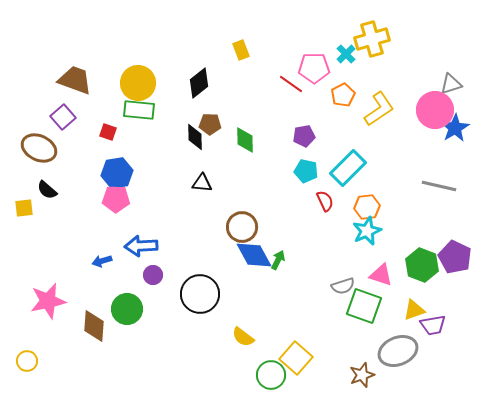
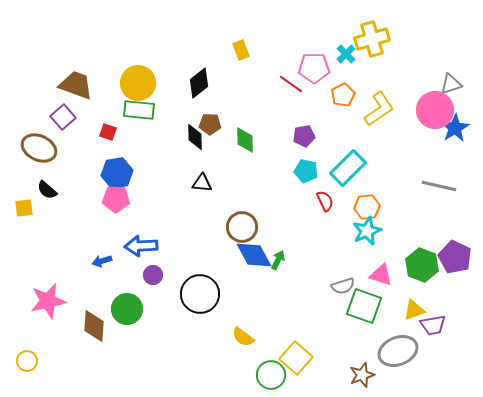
brown trapezoid at (75, 80): moved 1 px right, 5 px down
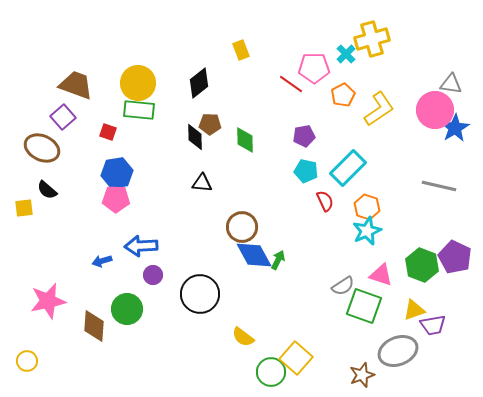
gray triangle at (451, 84): rotated 25 degrees clockwise
brown ellipse at (39, 148): moved 3 px right
orange hexagon at (367, 207): rotated 25 degrees clockwise
gray semicircle at (343, 286): rotated 15 degrees counterclockwise
green circle at (271, 375): moved 3 px up
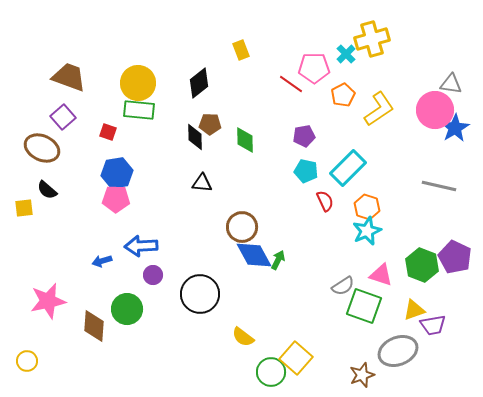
brown trapezoid at (76, 85): moved 7 px left, 8 px up
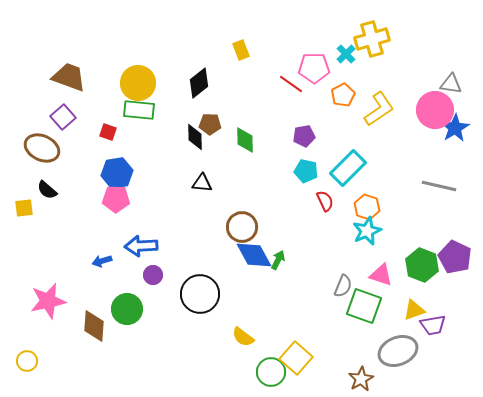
gray semicircle at (343, 286): rotated 35 degrees counterclockwise
brown star at (362, 375): moved 1 px left, 4 px down; rotated 10 degrees counterclockwise
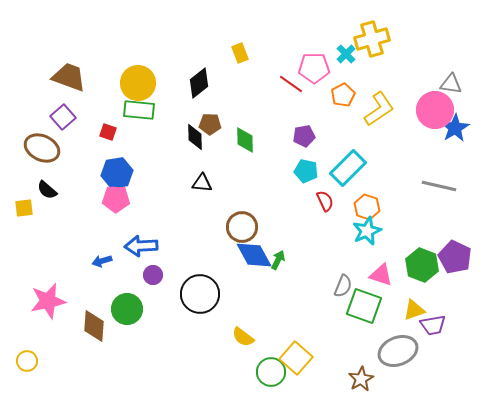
yellow rectangle at (241, 50): moved 1 px left, 3 px down
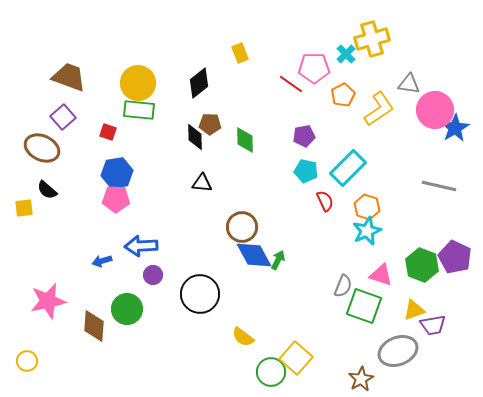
gray triangle at (451, 84): moved 42 px left
